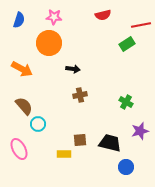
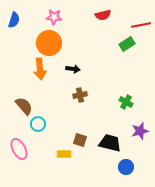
blue semicircle: moved 5 px left
orange arrow: moved 18 px right; rotated 55 degrees clockwise
brown square: rotated 24 degrees clockwise
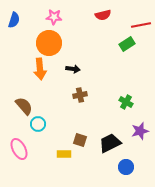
black trapezoid: rotated 40 degrees counterclockwise
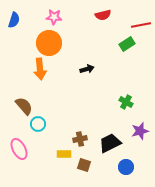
black arrow: moved 14 px right; rotated 24 degrees counterclockwise
brown cross: moved 44 px down
brown square: moved 4 px right, 25 px down
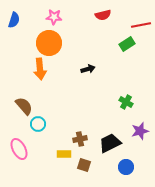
black arrow: moved 1 px right
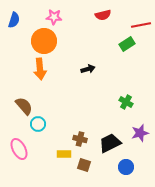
orange circle: moved 5 px left, 2 px up
purple star: moved 2 px down
brown cross: rotated 24 degrees clockwise
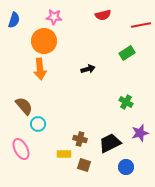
green rectangle: moved 9 px down
pink ellipse: moved 2 px right
